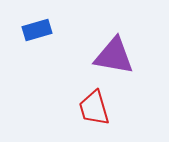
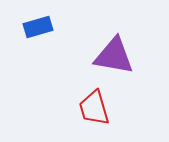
blue rectangle: moved 1 px right, 3 px up
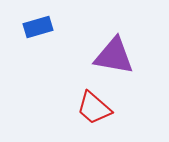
red trapezoid: rotated 33 degrees counterclockwise
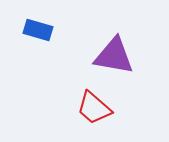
blue rectangle: moved 3 px down; rotated 32 degrees clockwise
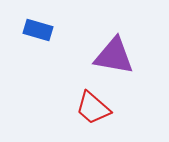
red trapezoid: moved 1 px left
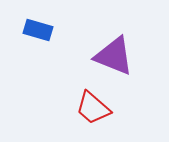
purple triangle: rotated 12 degrees clockwise
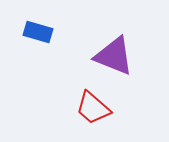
blue rectangle: moved 2 px down
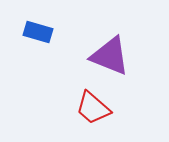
purple triangle: moved 4 px left
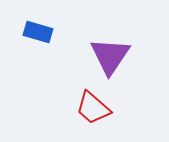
purple triangle: rotated 42 degrees clockwise
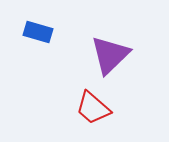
purple triangle: moved 1 px up; rotated 12 degrees clockwise
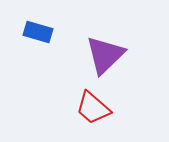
purple triangle: moved 5 px left
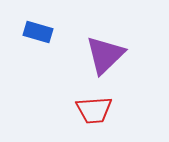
red trapezoid: moved 1 px right, 2 px down; rotated 45 degrees counterclockwise
